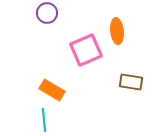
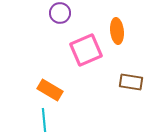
purple circle: moved 13 px right
orange rectangle: moved 2 px left
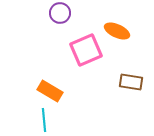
orange ellipse: rotated 60 degrees counterclockwise
orange rectangle: moved 1 px down
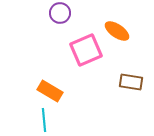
orange ellipse: rotated 10 degrees clockwise
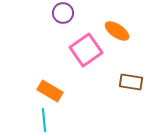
purple circle: moved 3 px right
pink square: rotated 12 degrees counterclockwise
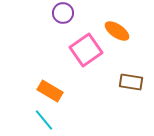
cyan line: rotated 35 degrees counterclockwise
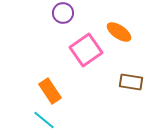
orange ellipse: moved 2 px right, 1 px down
orange rectangle: rotated 25 degrees clockwise
cyan line: rotated 10 degrees counterclockwise
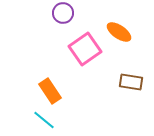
pink square: moved 1 px left, 1 px up
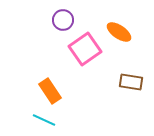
purple circle: moved 7 px down
cyan line: rotated 15 degrees counterclockwise
